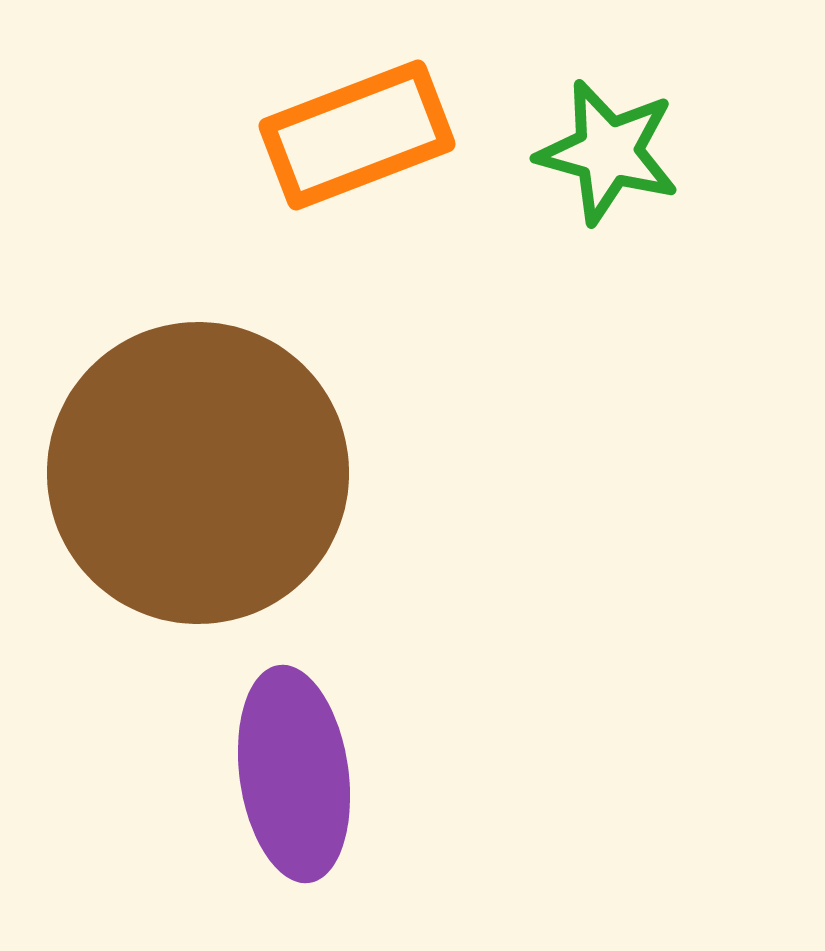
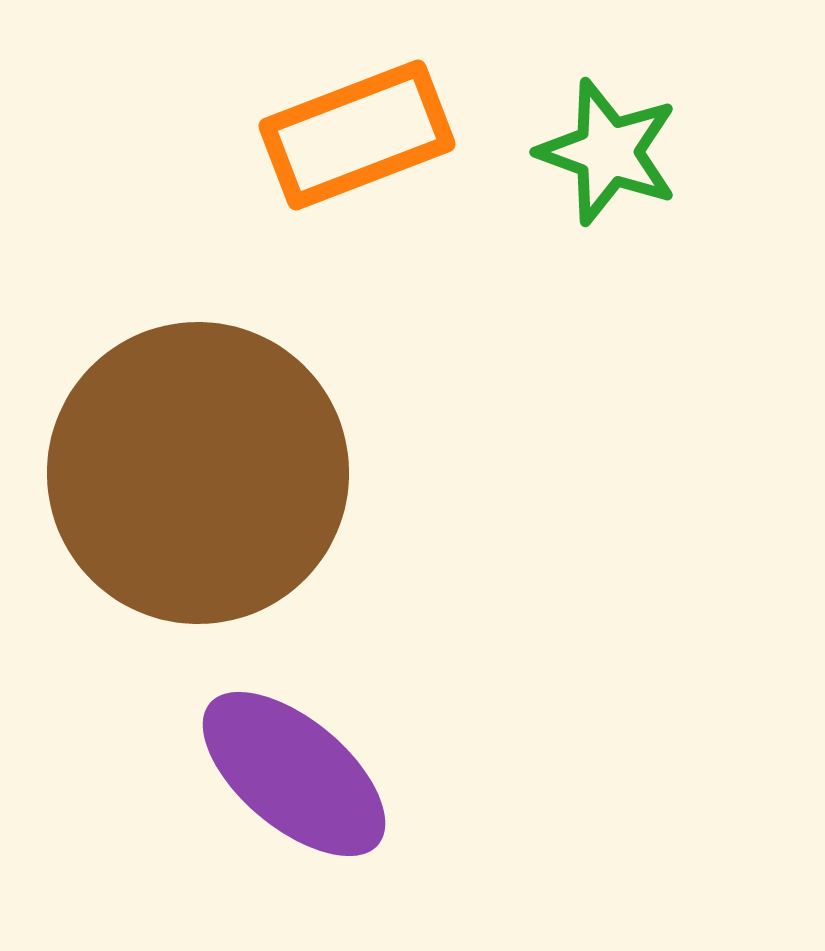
green star: rotated 5 degrees clockwise
purple ellipse: rotated 42 degrees counterclockwise
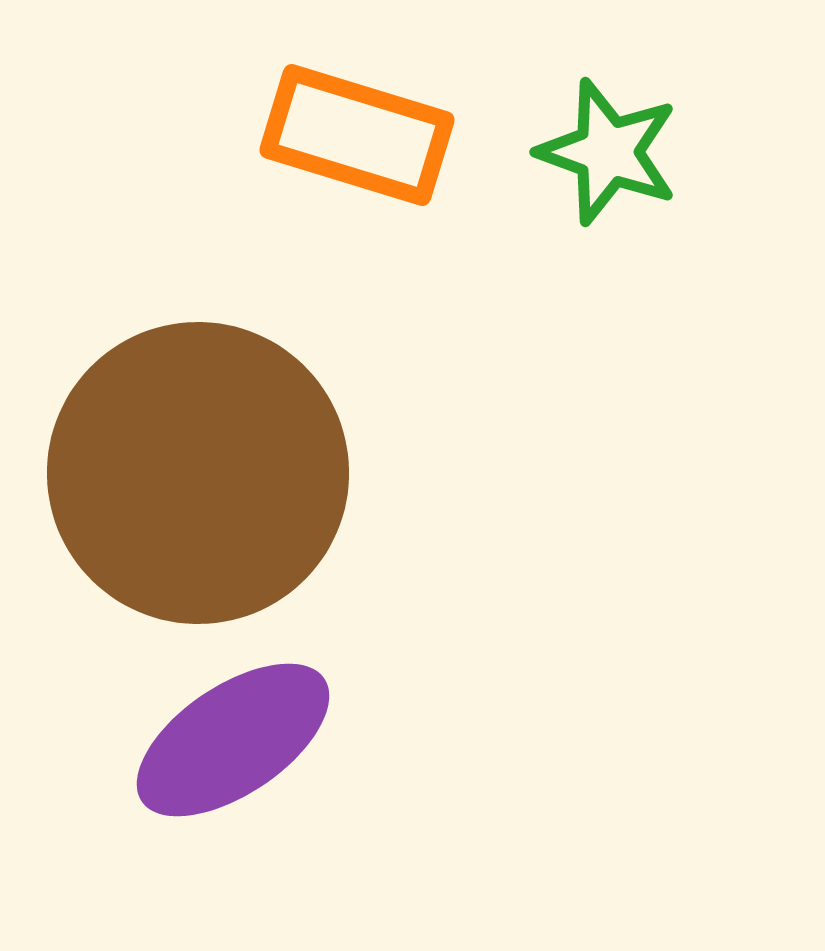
orange rectangle: rotated 38 degrees clockwise
purple ellipse: moved 61 px left, 34 px up; rotated 74 degrees counterclockwise
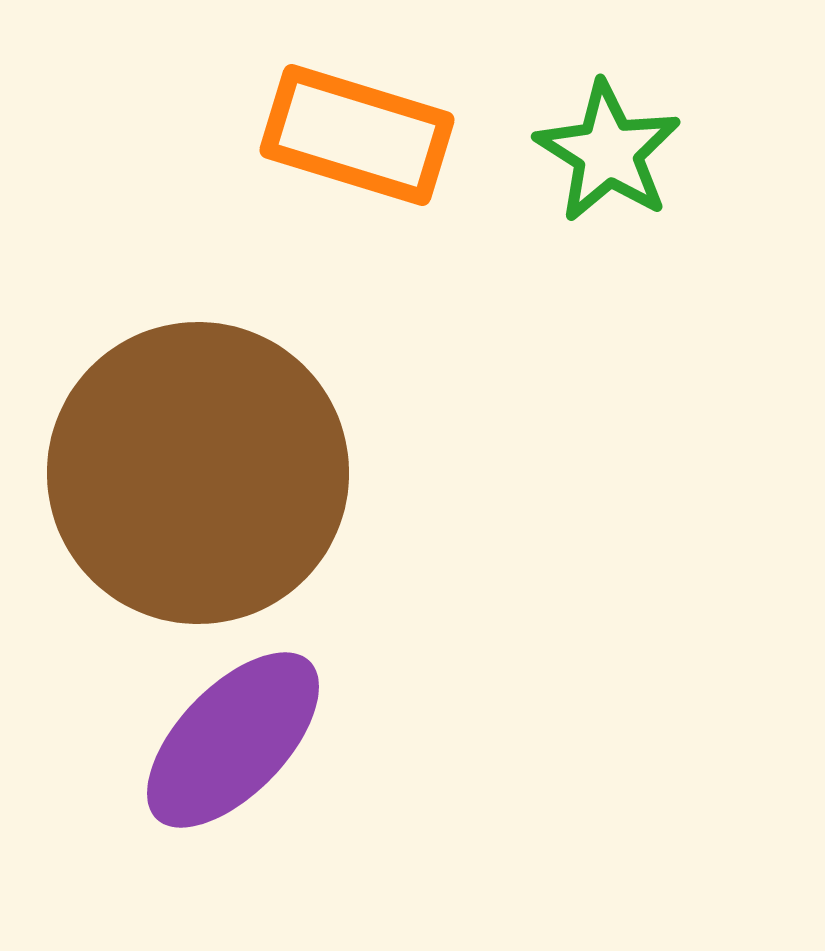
green star: rotated 12 degrees clockwise
purple ellipse: rotated 12 degrees counterclockwise
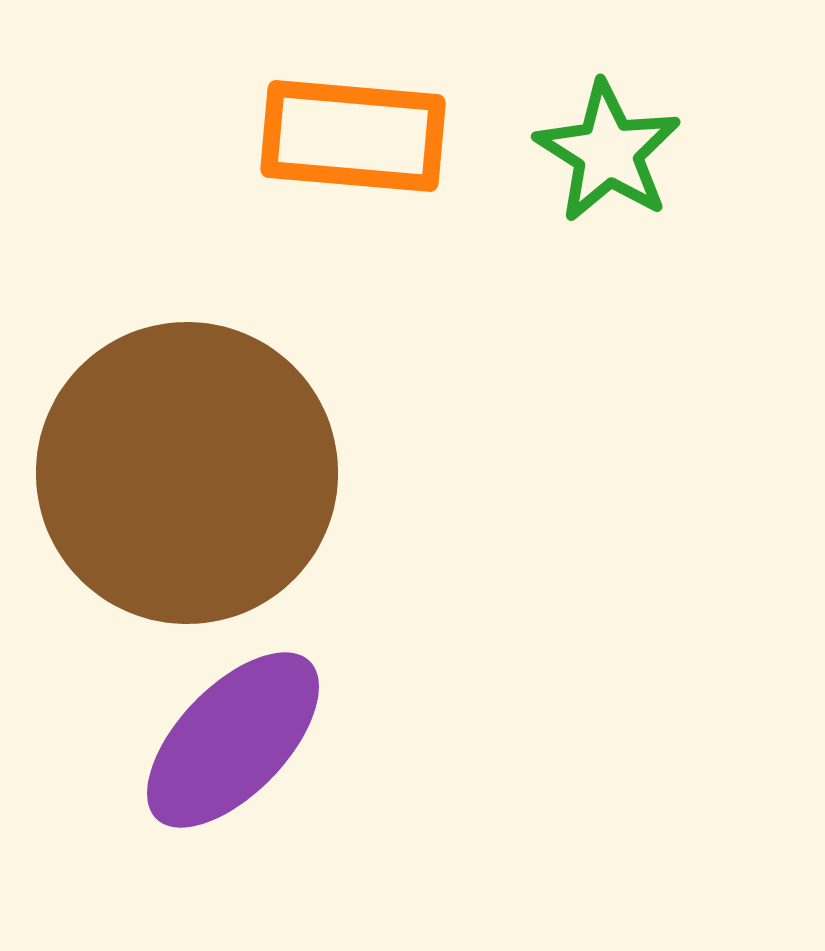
orange rectangle: moved 4 px left, 1 px down; rotated 12 degrees counterclockwise
brown circle: moved 11 px left
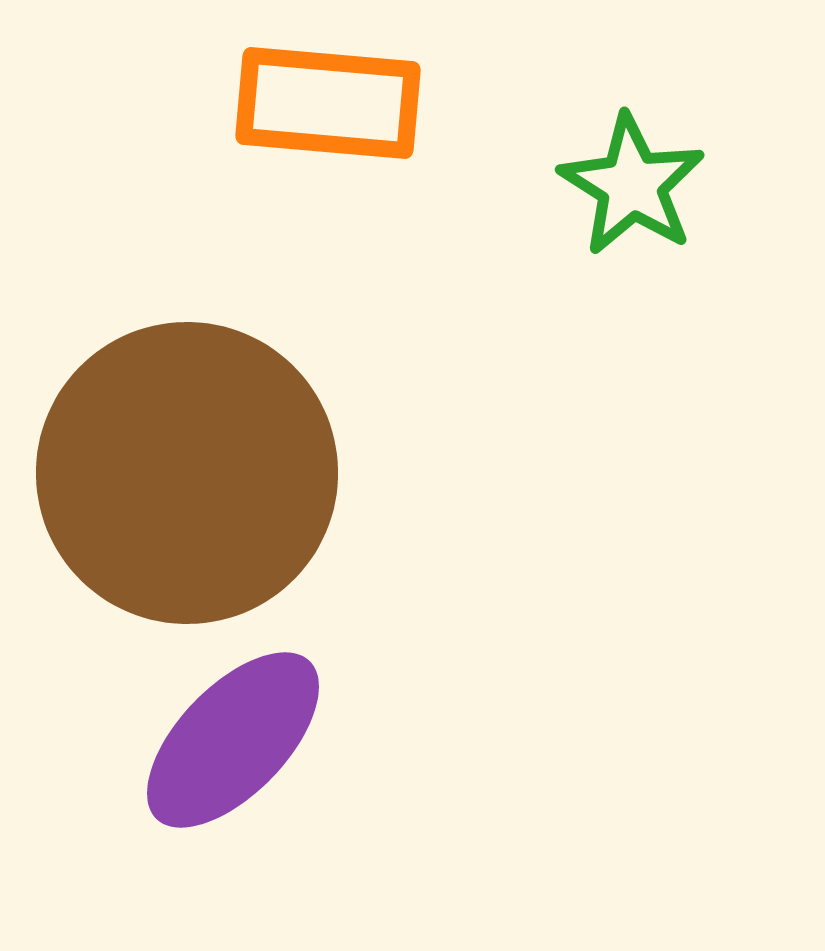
orange rectangle: moved 25 px left, 33 px up
green star: moved 24 px right, 33 px down
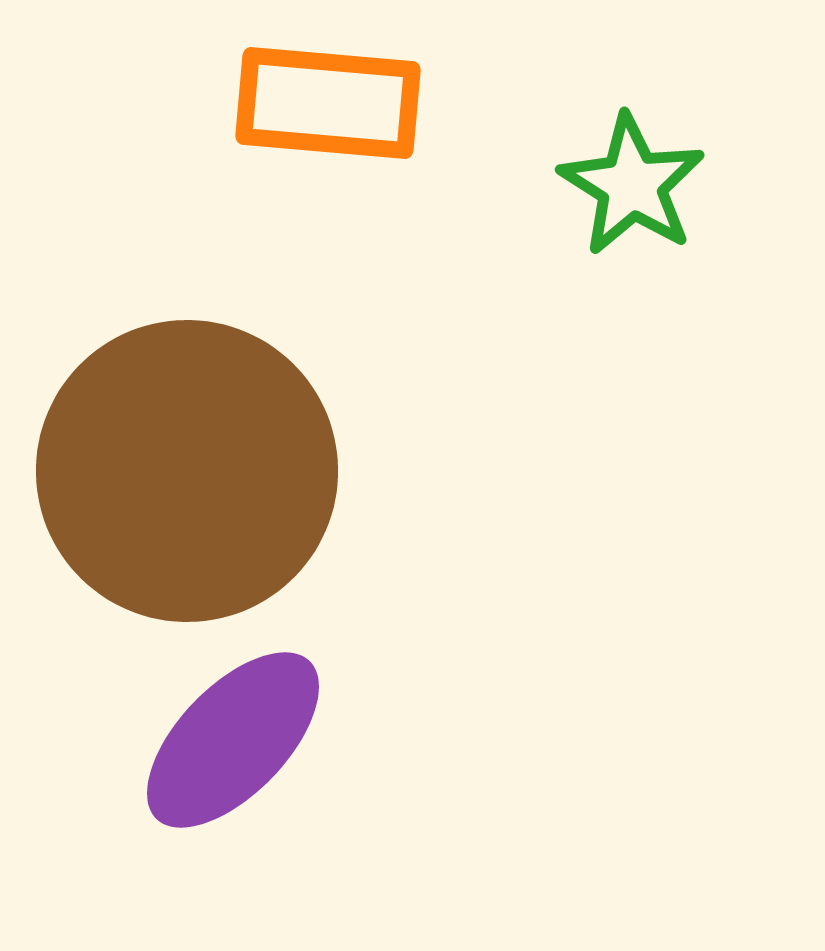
brown circle: moved 2 px up
